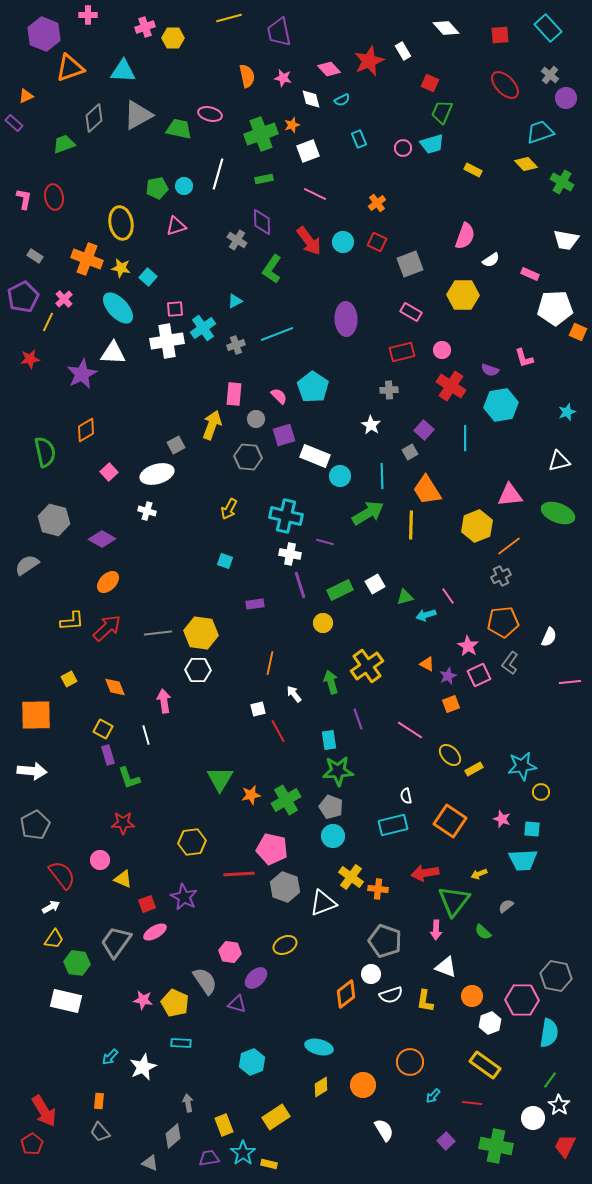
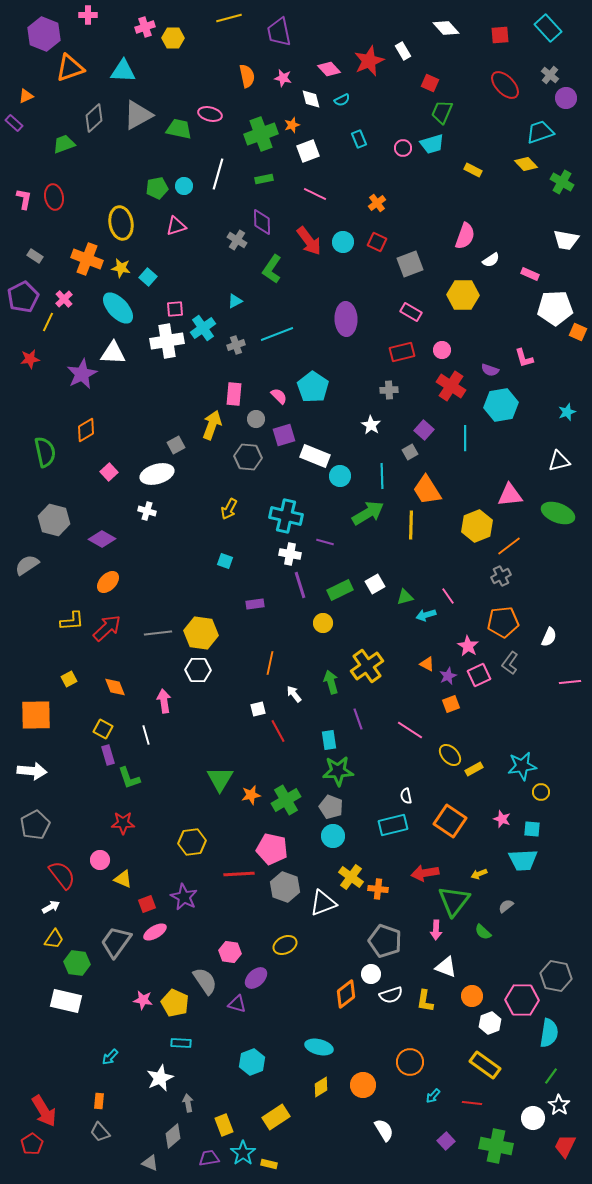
white star at (143, 1067): moved 17 px right, 11 px down
green line at (550, 1080): moved 1 px right, 4 px up
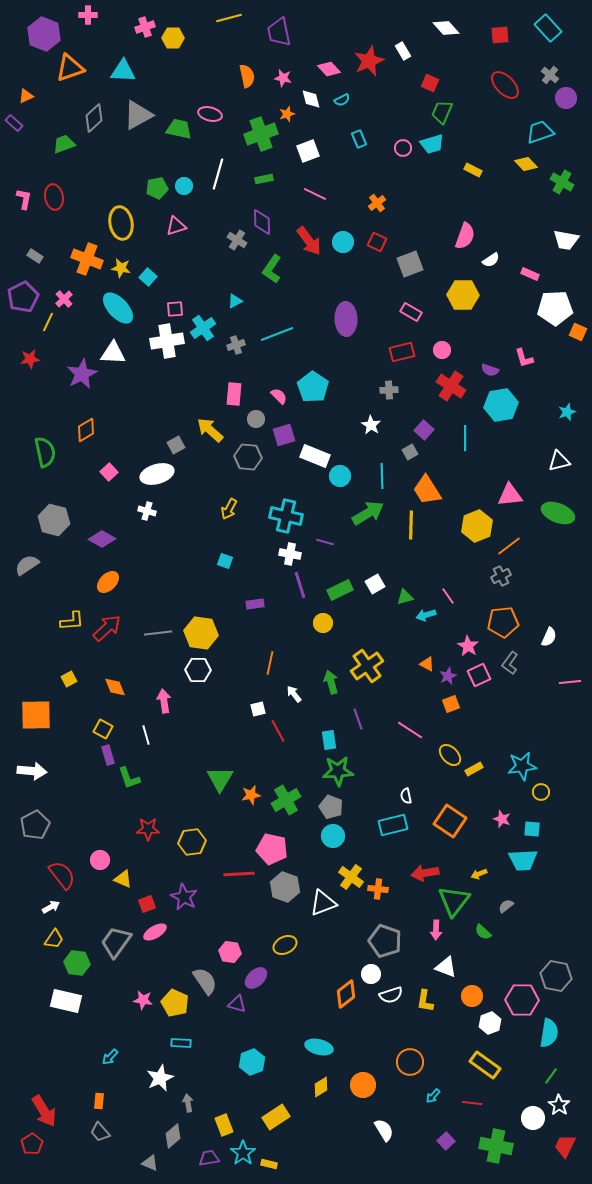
orange star at (292, 125): moved 5 px left, 11 px up
yellow arrow at (212, 425): moved 2 px left, 5 px down; rotated 68 degrees counterclockwise
red star at (123, 823): moved 25 px right, 6 px down
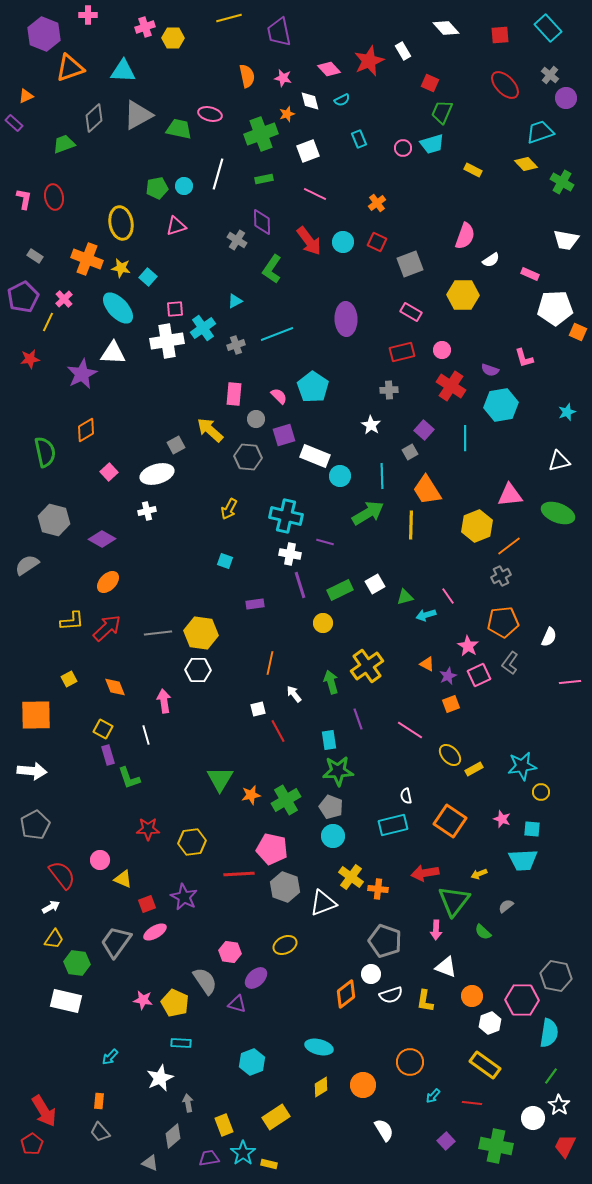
white diamond at (311, 99): moved 1 px left, 2 px down
white cross at (147, 511): rotated 30 degrees counterclockwise
